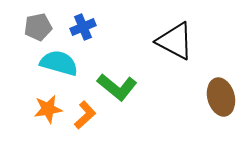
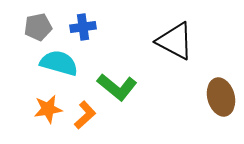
blue cross: rotated 15 degrees clockwise
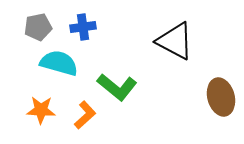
orange star: moved 7 px left, 1 px down; rotated 12 degrees clockwise
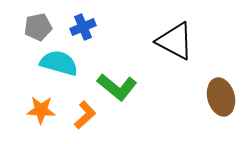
blue cross: rotated 15 degrees counterclockwise
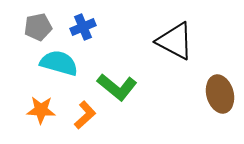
brown ellipse: moved 1 px left, 3 px up
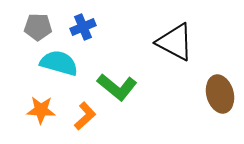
gray pentagon: rotated 12 degrees clockwise
black triangle: moved 1 px down
orange L-shape: moved 1 px down
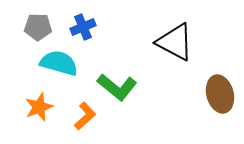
orange star: moved 2 px left, 3 px up; rotated 24 degrees counterclockwise
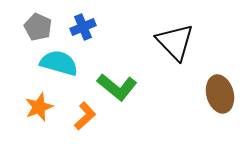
gray pentagon: rotated 24 degrees clockwise
black triangle: rotated 18 degrees clockwise
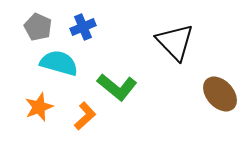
brown ellipse: rotated 27 degrees counterclockwise
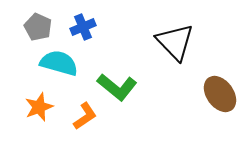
brown ellipse: rotated 6 degrees clockwise
orange L-shape: rotated 8 degrees clockwise
